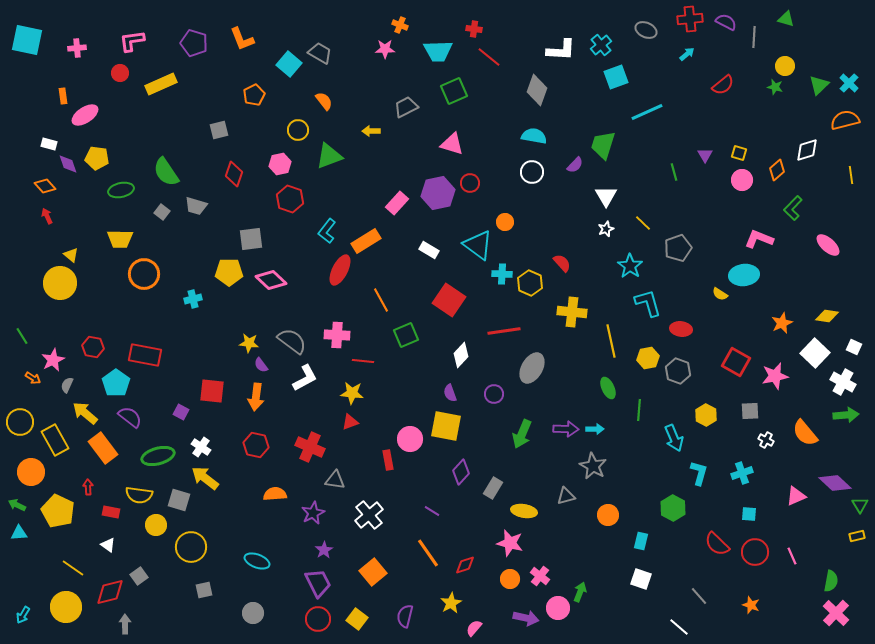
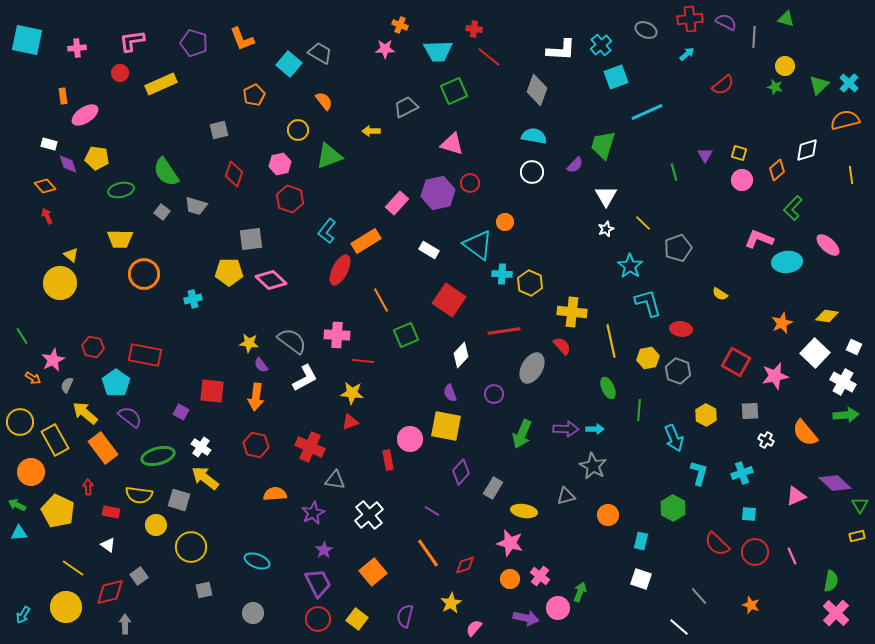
red semicircle at (562, 263): moved 83 px down
cyan ellipse at (744, 275): moved 43 px right, 13 px up
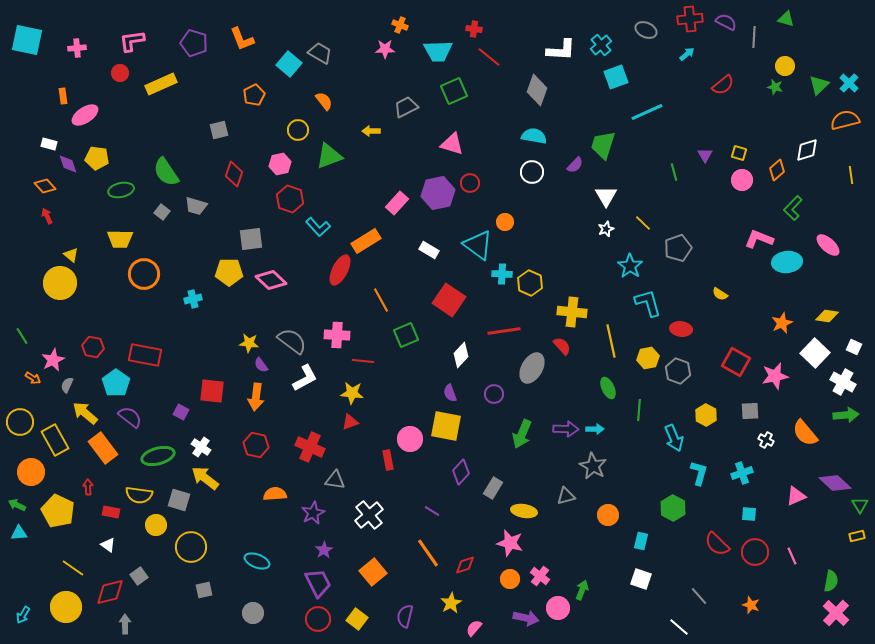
cyan L-shape at (327, 231): moved 9 px left, 4 px up; rotated 80 degrees counterclockwise
green arrow at (580, 592): moved 2 px right, 2 px up
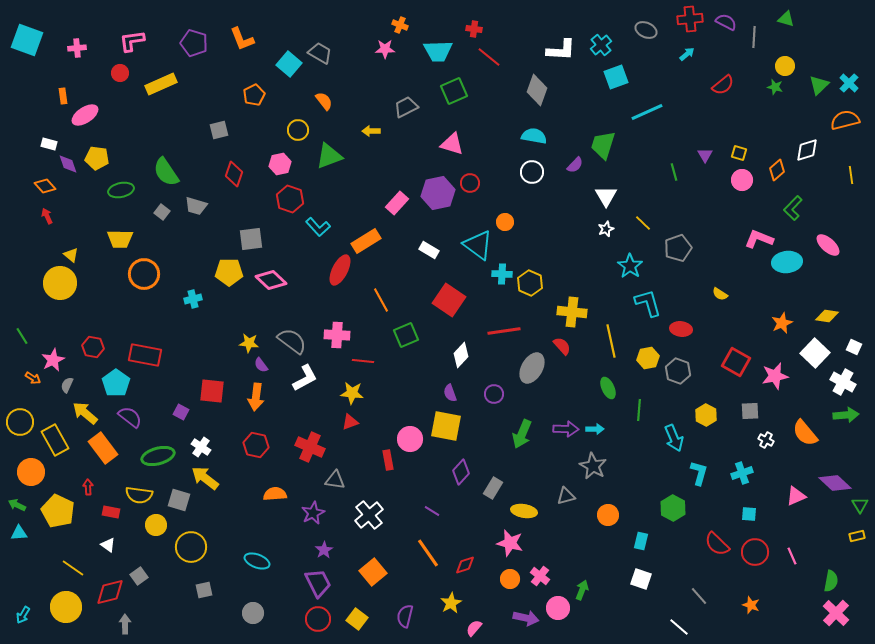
cyan square at (27, 40): rotated 8 degrees clockwise
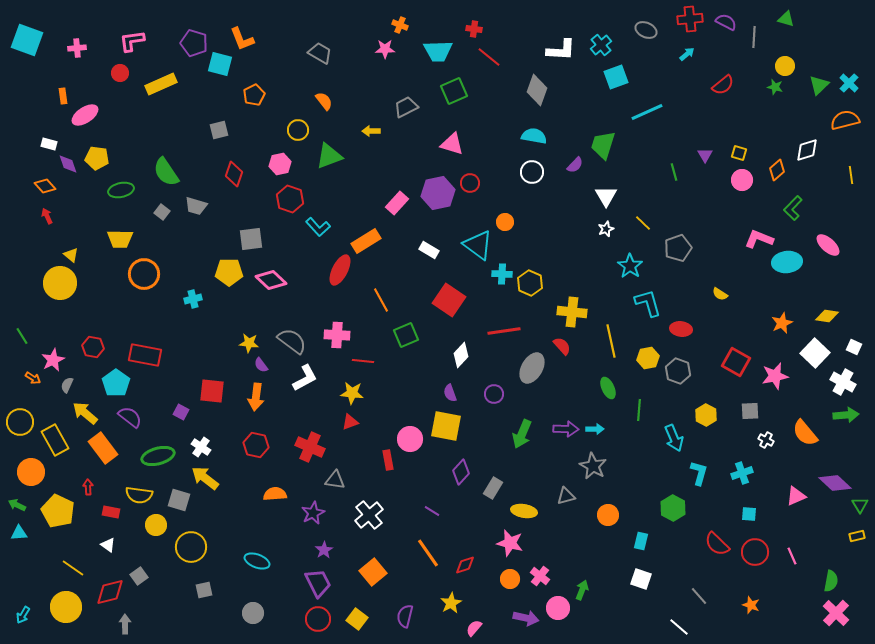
cyan square at (289, 64): moved 69 px left; rotated 25 degrees counterclockwise
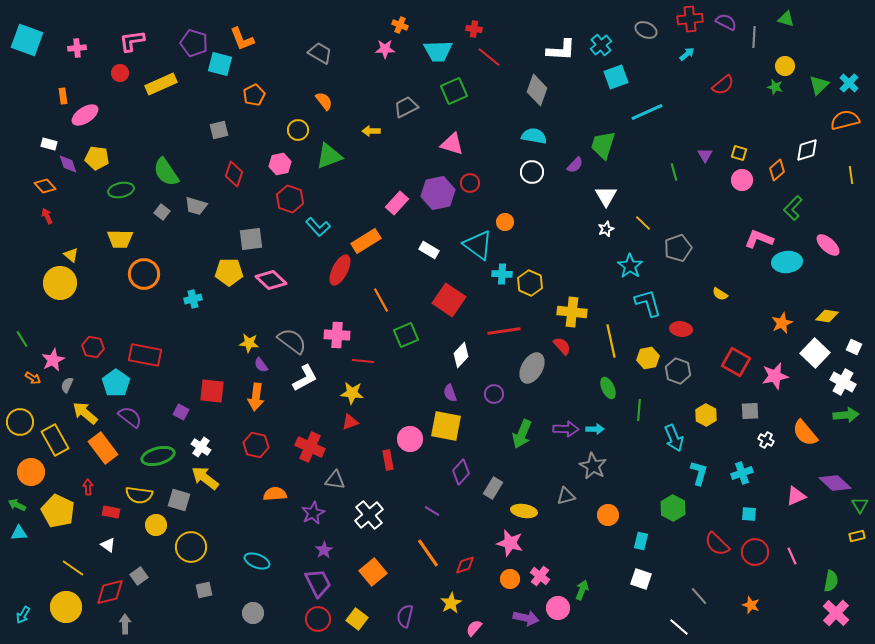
green line at (22, 336): moved 3 px down
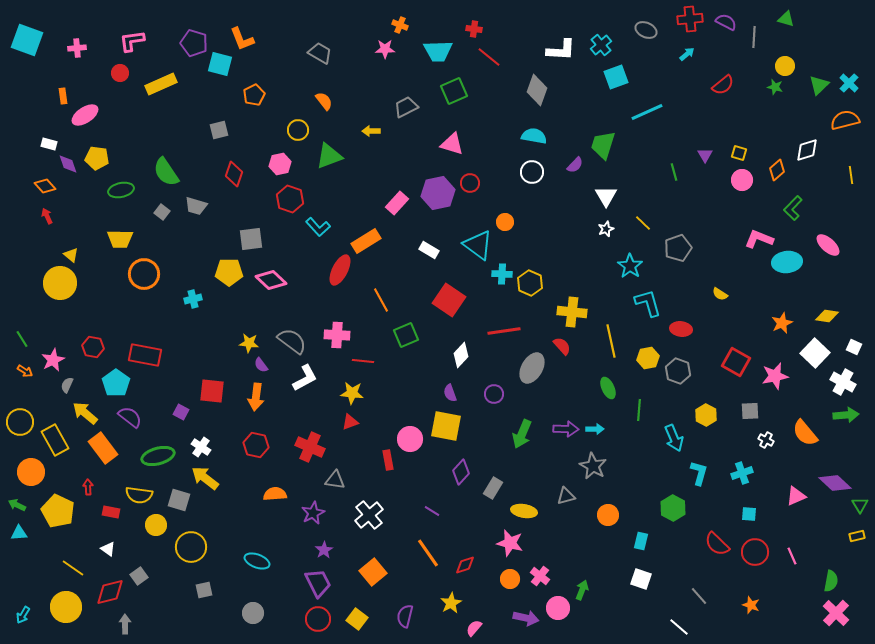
orange arrow at (33, 378): moved 8 px left, 7 px up
white triangle at (108, 545): moved 4 px down
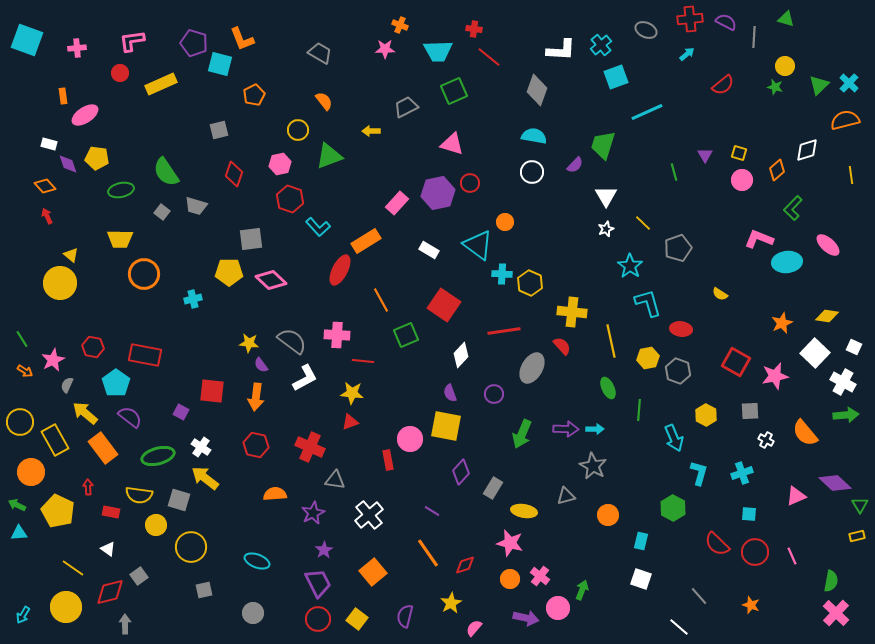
red square at (449, 300): moved 5 px left, 5 px down
